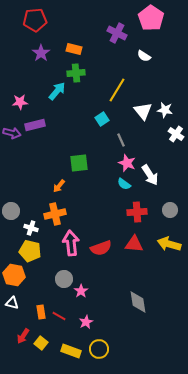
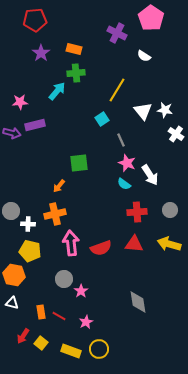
white cross at (31, 228): moved 3 px left, 4 px up; rotated 16 degrees counterclockwise
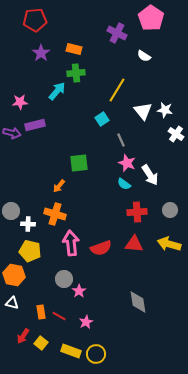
orange cross at (55, 214): rotated 30 degrees clockwise
pink star at (81, 291): moved 2 px left
yellow circle at (99, 349): moved 3 px left, 5 px down
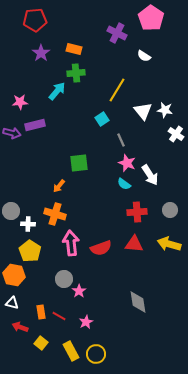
yellow pentagon at (30, 251): rotated 20 degrees clockwise
red arrow at (23, 336): moved 3 px left, 9 px up; rotated 77 degrees clockwise
yellow rectangle at (71, 351): rotated 42 degrees clockwise
